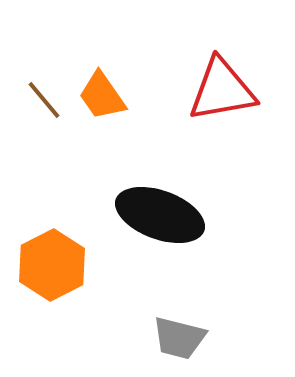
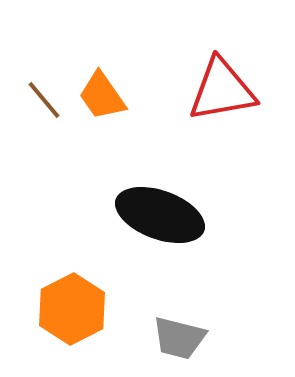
orange hexagon: moved 20 px right, 44 px down
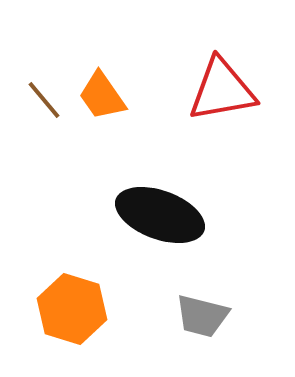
orange hexagon: rotated 16 degrees counterclockwise
gray trapezoid: moved 23 px right, 22 px up
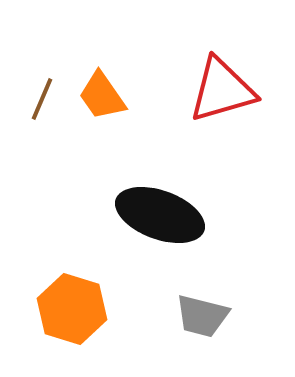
red triangle: rotated 6 degrees counterclockwise
brown line: moved 2 px left, 1 px up; rotated 63 degrees clockwise
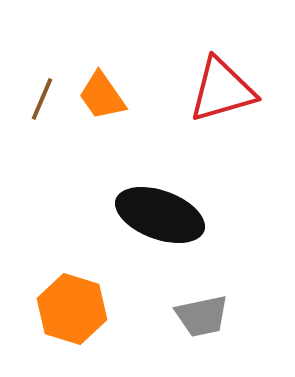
gray trapezoid: rotated 26 degrees counterclockwise
